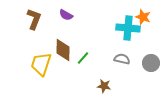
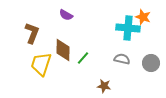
brown L-shape: moved 2 px left, 14 px down
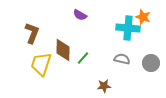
purple semicircle: moved 14 px right
brown star: rotated 16 degrees counterclockwise
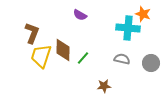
orange star: moved 3 px up
yellow trapezoid: moved 8 px up
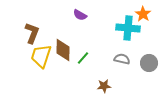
orange star: rotated 14 degrees clockwise
gray circle: moved 2 px left
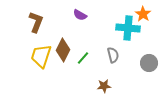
brown L-shape: moved 4 px right, 11 px up
brown diamond: rotated 25 degrees clockwise
gray semicircle: moved 9 px left, 4 px up; rotated 63 degrees clockwise
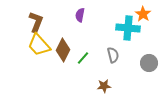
purple semicircle: rotated 72 degrees clockwise
yellow trapezoid: moved 2 px left, 11 px up; rotated 60 degrees counterclockwise
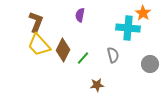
orange star: moved 1 px up
gray circle: moved 1 px right, 1 px down
brown star: moved 7 px left, 1 px up
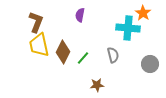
yellow trapezoid: rotated 30 degrees clockwise
brown diamond: moved 2 px down
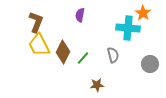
yellow trapezoid: rotated 15 degrees counterclockwise
